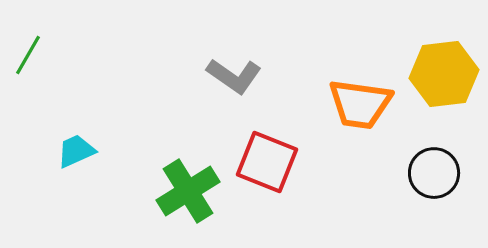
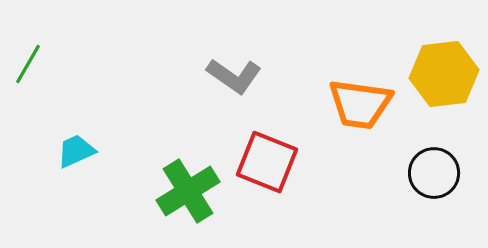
green line: moved 9 px down
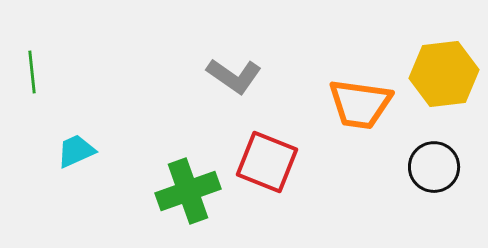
green line: moved 4 px right, 8 px down; rotated 36 degrees counterclockwise
black circle: moved 6 px up
green cross: rotated 12 degrees clockwise
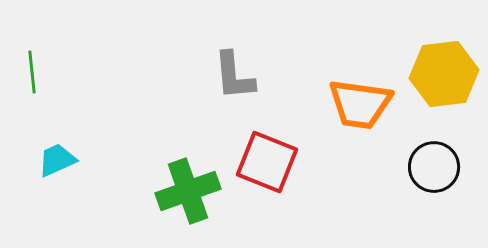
gray L-shape: rotated 50 degrees clockwise
cyan trapezoid: moved 19 px left, 9 px down
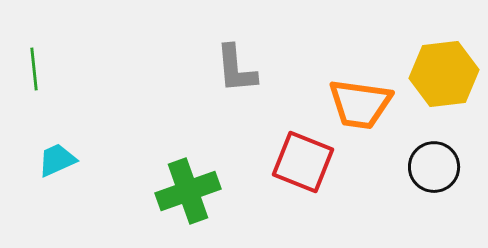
green line: moved 2 px right, 3 px up
gray L-shape: moved 2 px right, 7 px up
red square: moved 36 px right
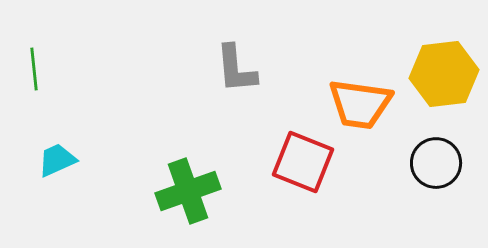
black circle: moved 2 px right, 4 px up
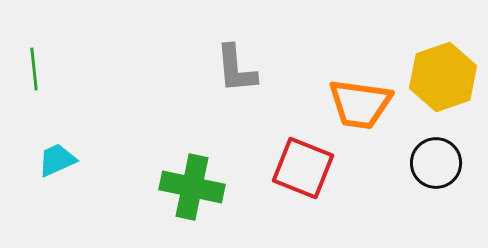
yellow hexagon: moved 1 px left, 3 px down; rotated 12 degrees counterclockwise
red square: moved 6 px down
green cross: moved 4 px right, 4 px up; rotated 32 degrees clockwise
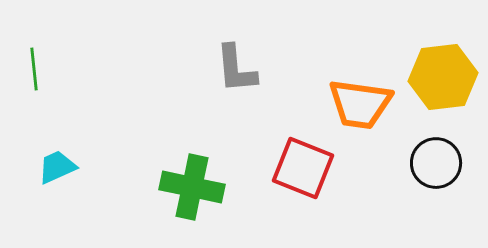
yellow hexagon: rotated 12 degrees clockwise
cyan trapezoid: moved 7 px down
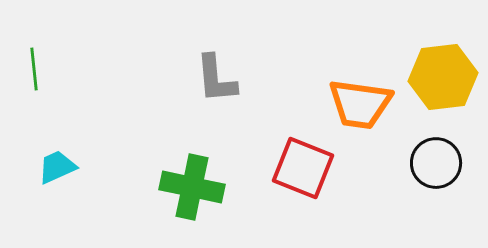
gray L-shape: moved 20 px left, 10 px down
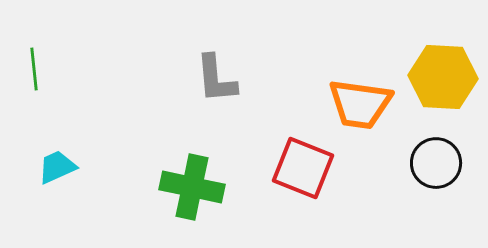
yellow hexagon: rotated 10 degrees clockwise
